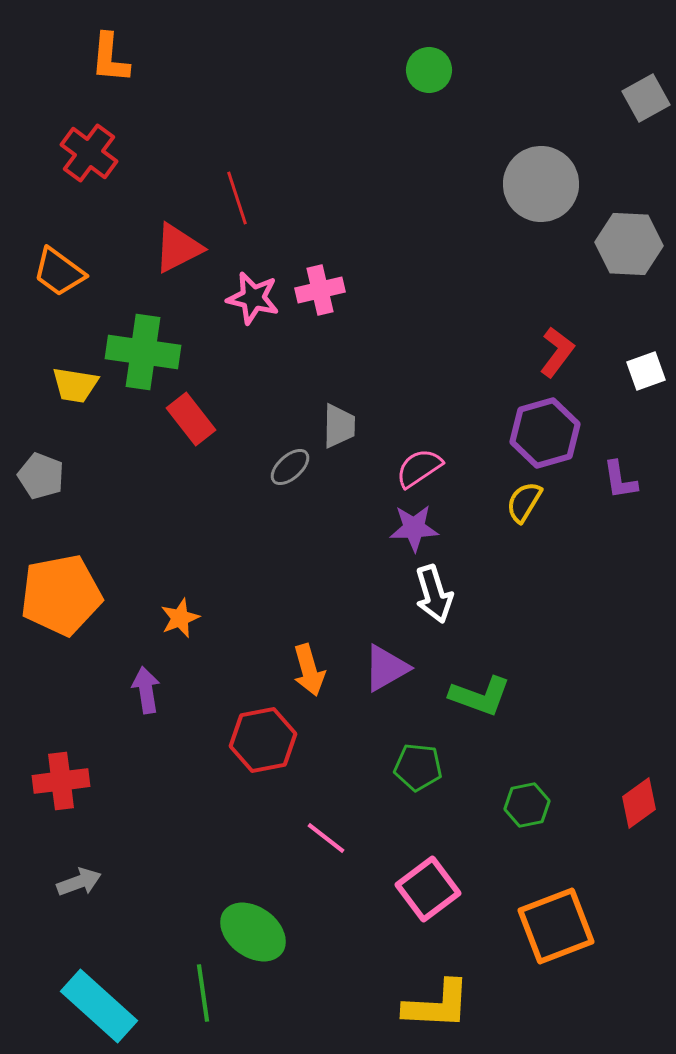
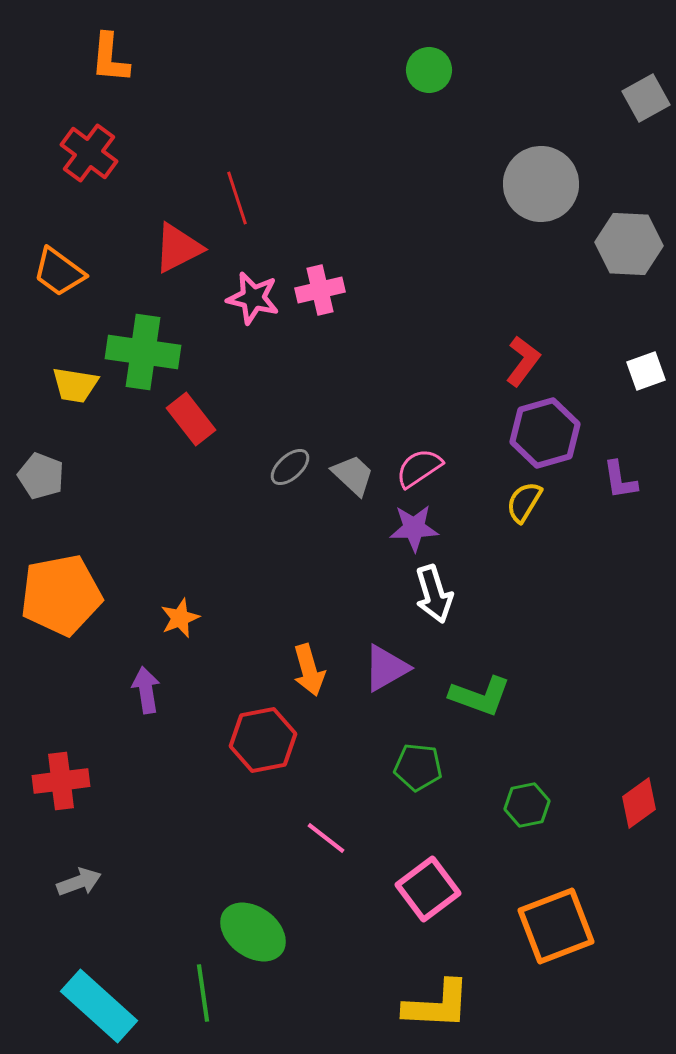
red L-shape at (557, 352): moved 34 px left, 9 px down
gray trapezoid at (339, 426): moved 14 px right, 49 px down; rotated 48 degrees counterclockwise
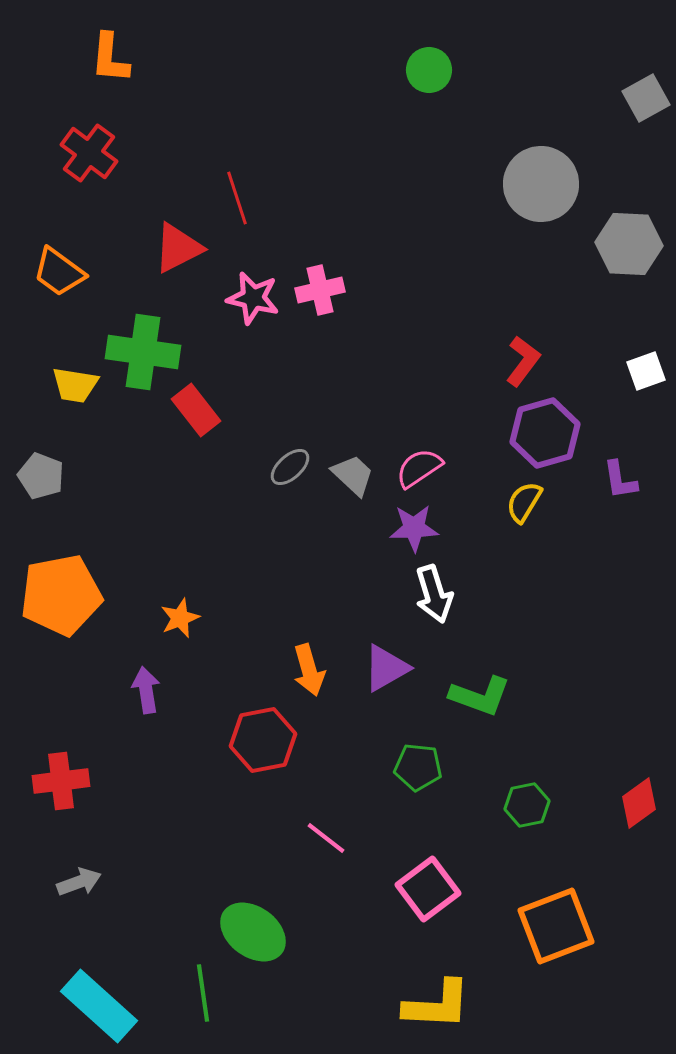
red rectangle at (191, 419): moved 5 px right, 9 px up
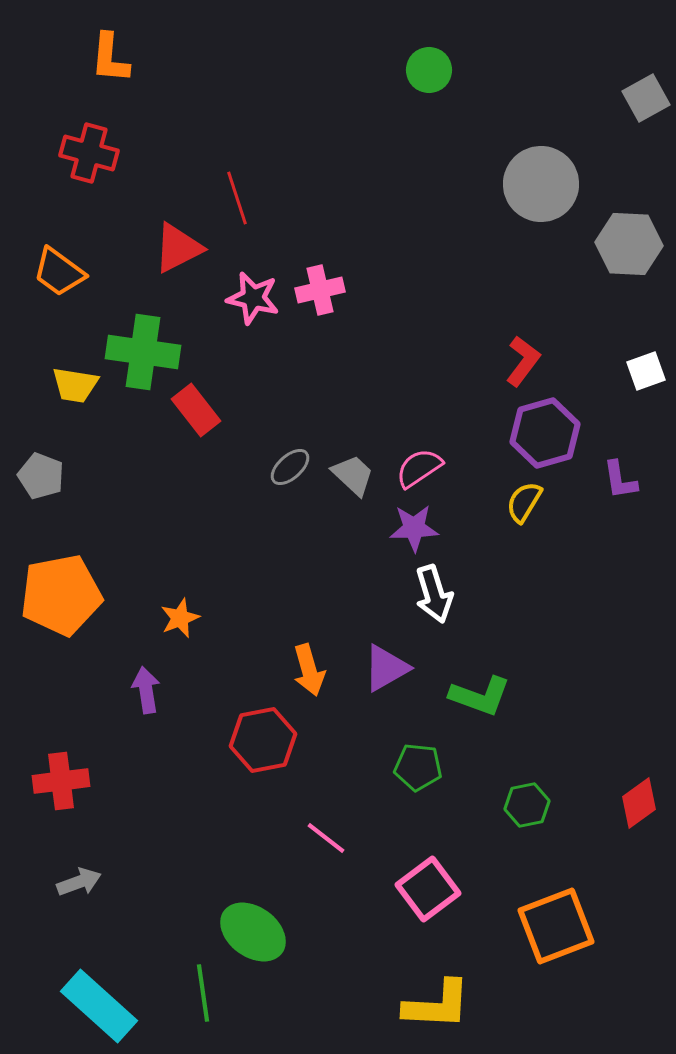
red cross at (89, 153): rotated 22 degrees counterclockwise
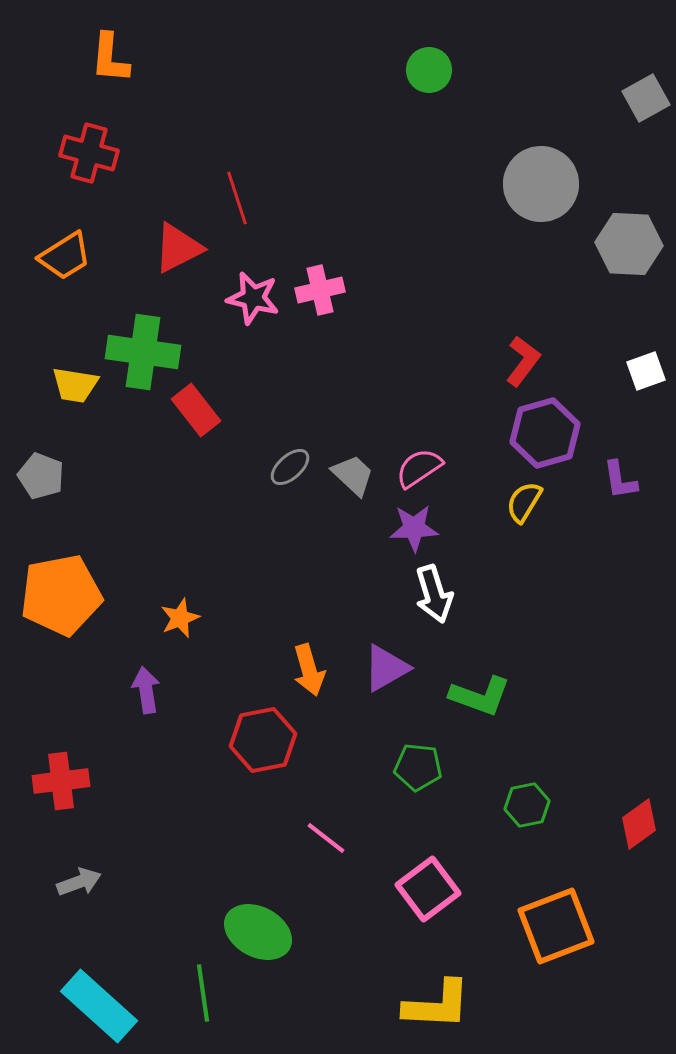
orange trapezoid at (59, 272): moved 6 px right, 16 px up; rotated 68 degrees counterclockwise
red diamond at (639, 803): moved 21 px down
green ellipse at (253, 932): moved 5 px right; rotated 8 degrees counterclockwise
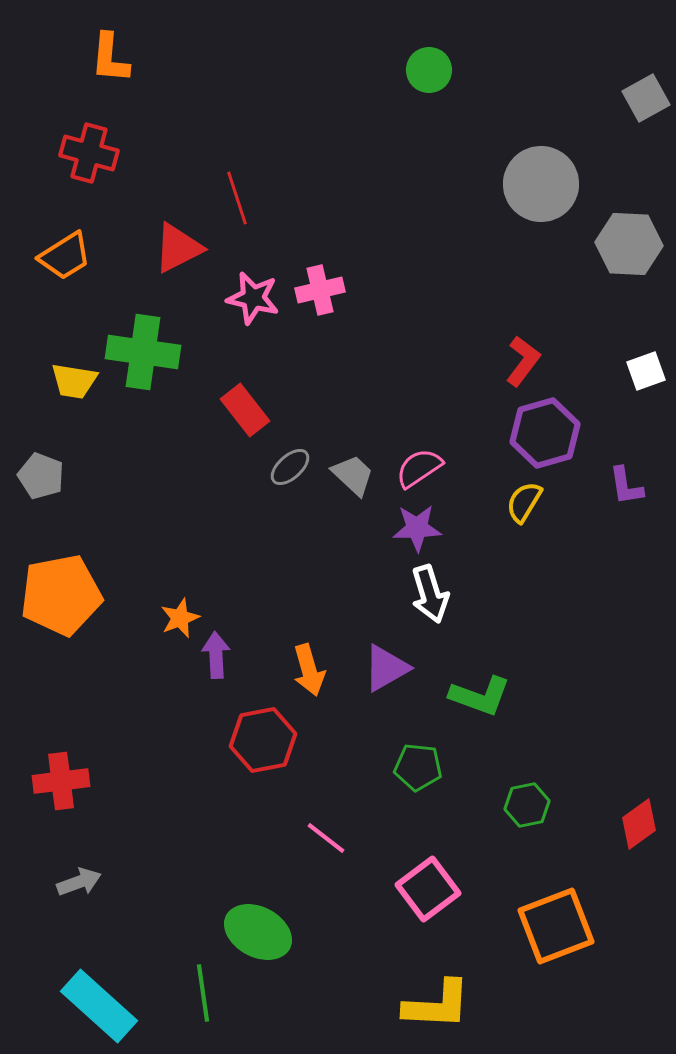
yellow trapezoid at (75, 385): moved 1 px left, 4 px up
red rectangle at (196, 410): moved 49 px right
purple L-shape at (620, 480): moved 6 px right, 6 px down
purple star at (414, 528): moved 3 px right
white arrow at (434, 594): moved 4 px left
purple arrow at (146, 690): moved 70 px right, 35 px up; rotated 6 degrees clockwise
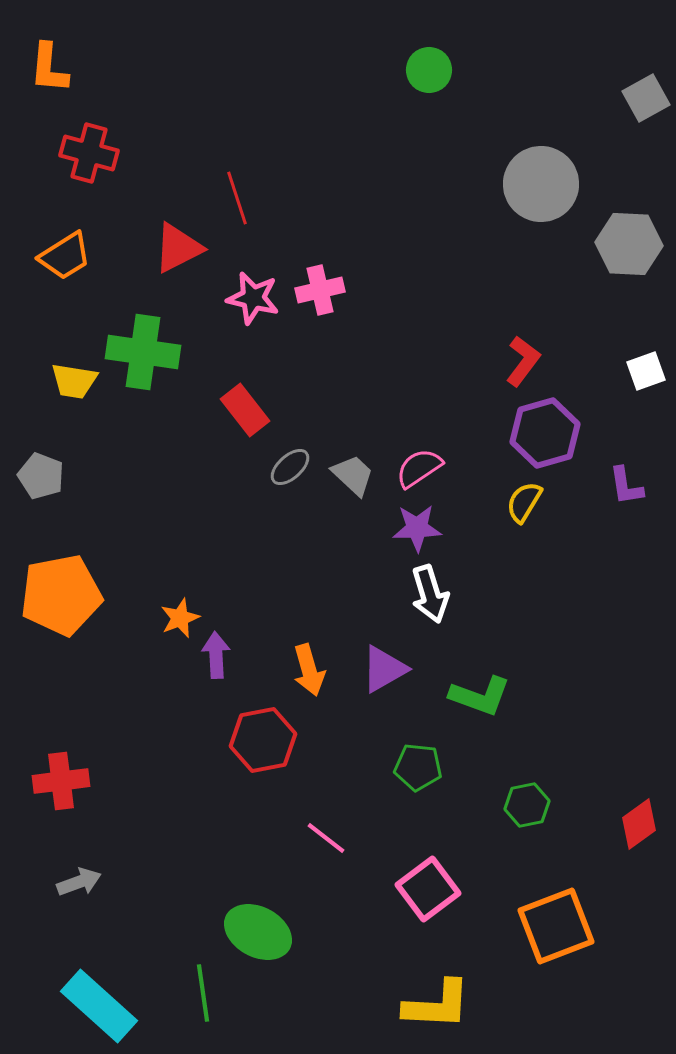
orange L-shape at (110, 58): moved 61 px left, 10 px down
purple triangle at (386, 668): moved 2 px left, 1 px down
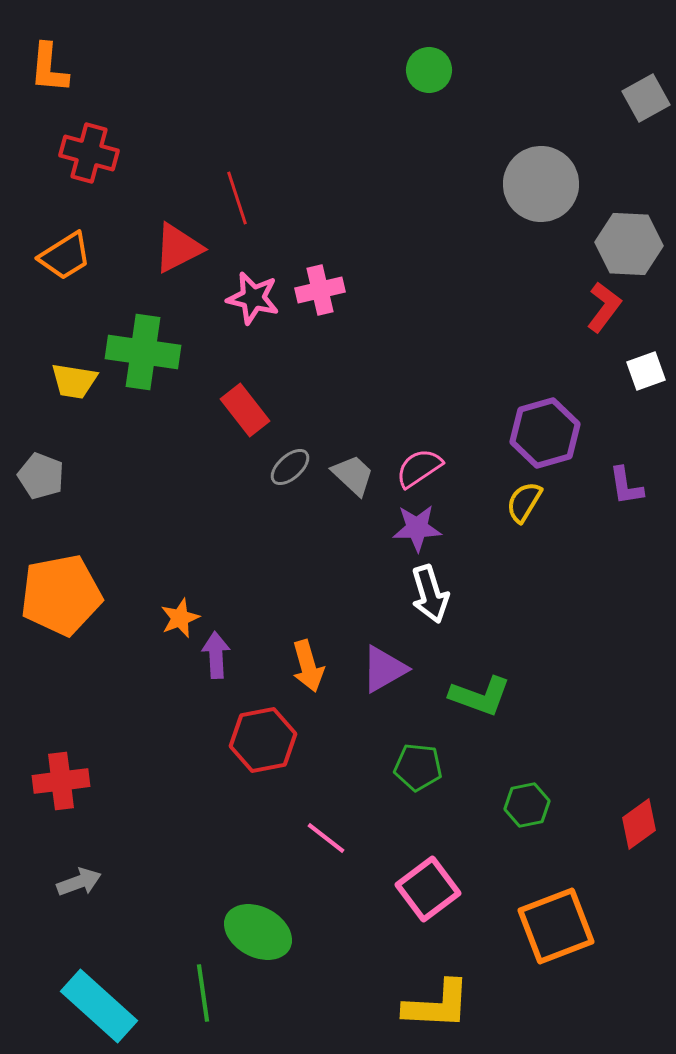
red L-shape at (523, 361): moved 81 px right, 54 px up
orange arrow at (309, 670): moved 1 px left, 4 px up
